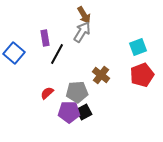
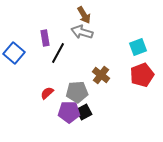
gray arrow: rotated 105 degrees counterclockwise
black line: moved 1 px right, 1 px up
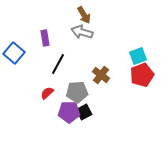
cyan square: moved 9 px down
black line: moved 11 px down
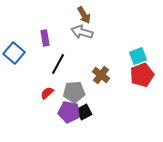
gray pentagon: moved 3 px left
purple pentagon: rotated 10 degrees clockwise
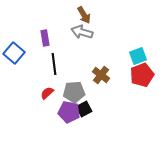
black line: moved 4 px left; rotated 35 degrees counterclockwise
black square: moved 3 px up
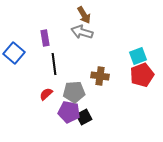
brown cross: moved 1 px left, 1 px down; rotated 30 degrees counterclockwise
red semicircle: moved 1 px left, 1 px down
black square: moved 8 px down
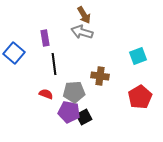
red pentagon: moved 2 px left, 22 px down; rotated 10 degrees counterclockwise
red semicircle: rotated 64 degrees clockwise
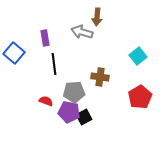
brown arrow: moved 13 px right, 2 px down; rotated 36 degrees clockwise
cyan square: rotated 18 degrees counterclockwise
brown cross: moved 1 px down
red semicircle: moved 7 px down
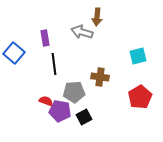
cyan square: rotated 24 degrees clockwise
purple pentagon: moved 9 px left, 1 px up
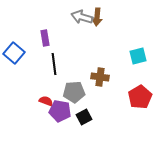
gray arrow: moved 15 px up
